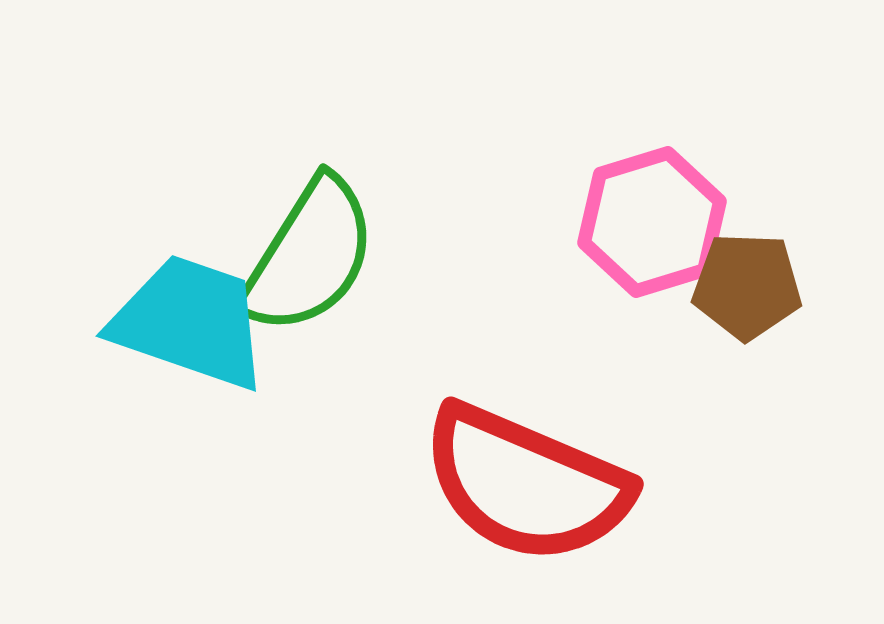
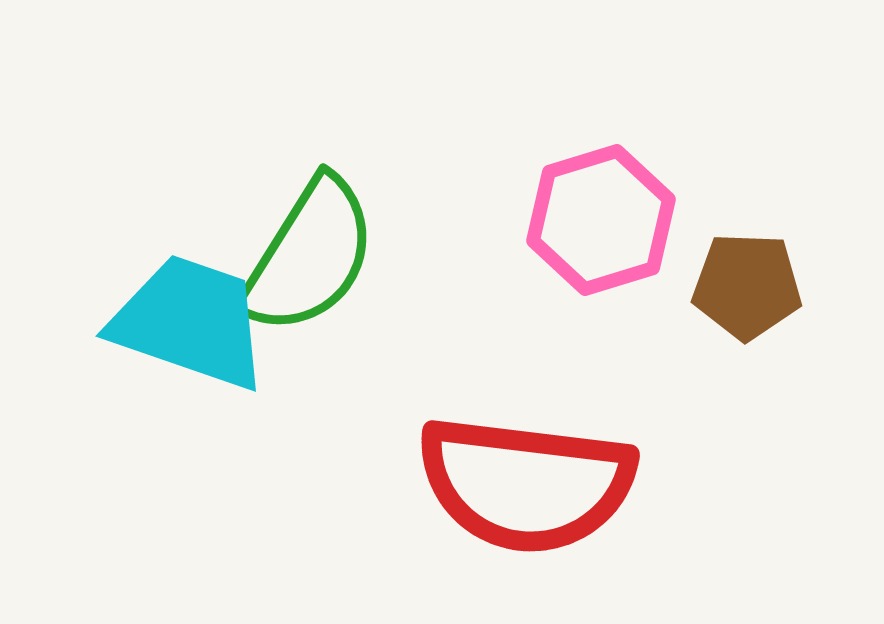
pink hexagon: moved 51 px left, 2 px up
red semicircle: rotated 16 degrees counterclockwise
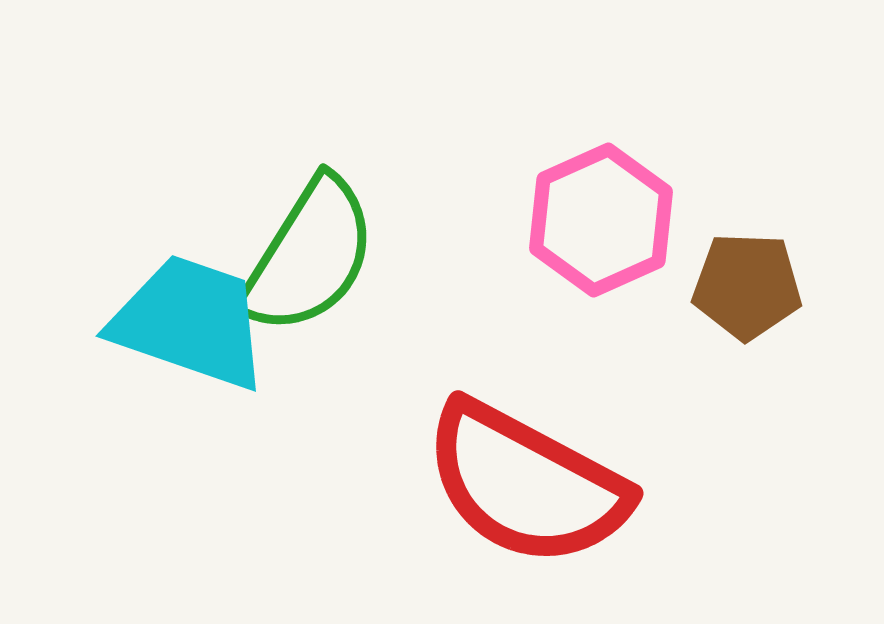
pink hexagon: rotated 7 degrees counterclockwise
red semicircle: rotated 21 degrees clockwise
